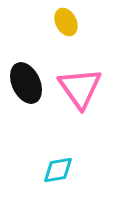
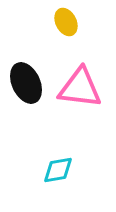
pink triangle: rotated 48 degrees counterclockwise
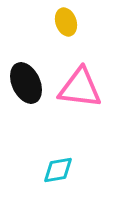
yellow ellipse: rotated 8 degrees clockwise
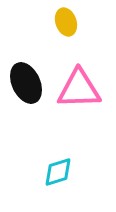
pink triangle: moved 1 px left, 1 px down; rotated 9 degrees counterclockwise
cyan diamond: moved 2 px down; rotated 8 degrees counterclockwise
